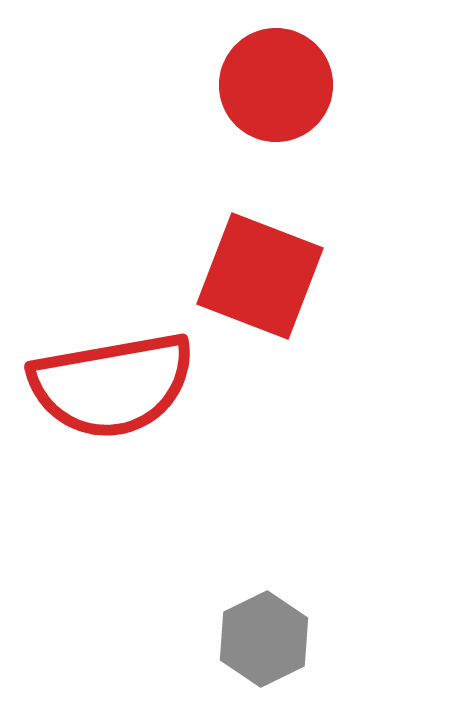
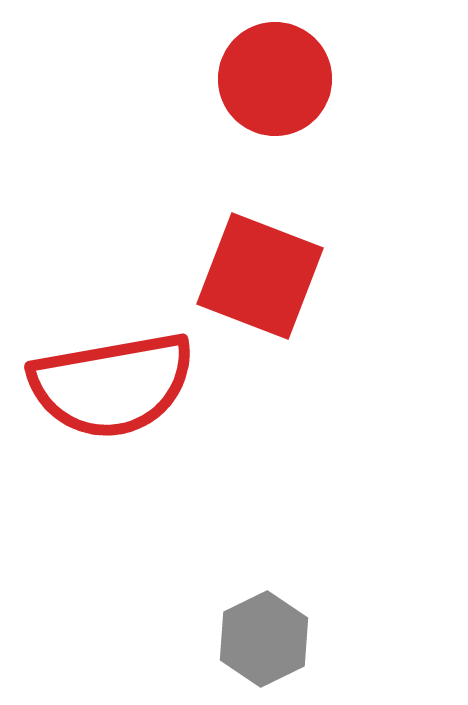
red circle: moved 1 px left, 6 px up
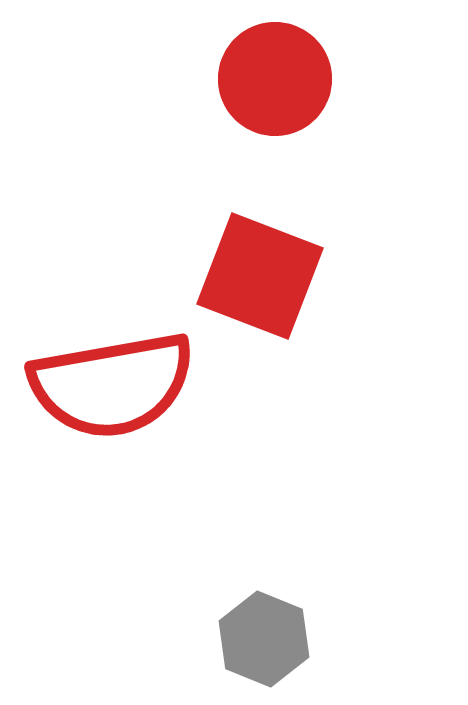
gray hexagon: rotated 12 degrees counterclockwise
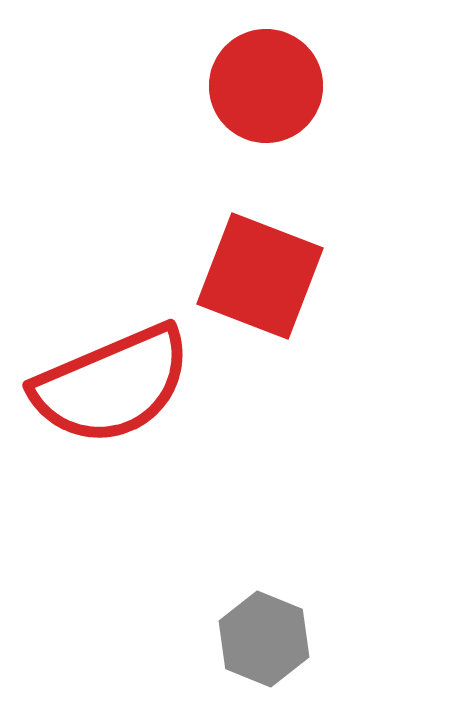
red circle: moved 9 px left, 7 px down
red semicircle: rotated 13 degrees counterclockwise
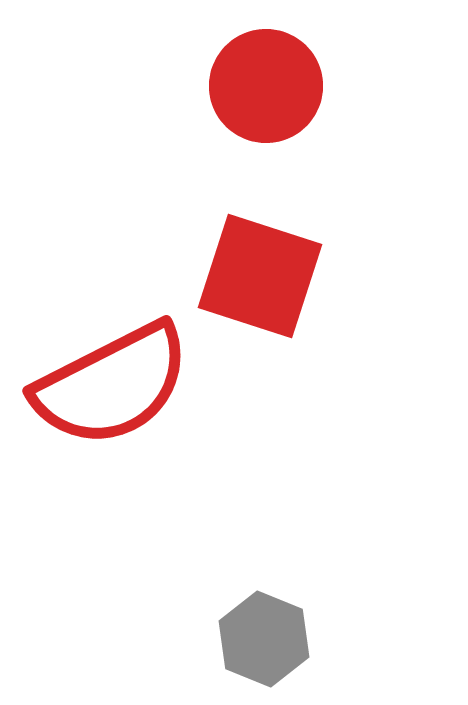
red square: rotated 3 degrees counterclockwise
red semicircle: rotated 4 degrees counterclockwise
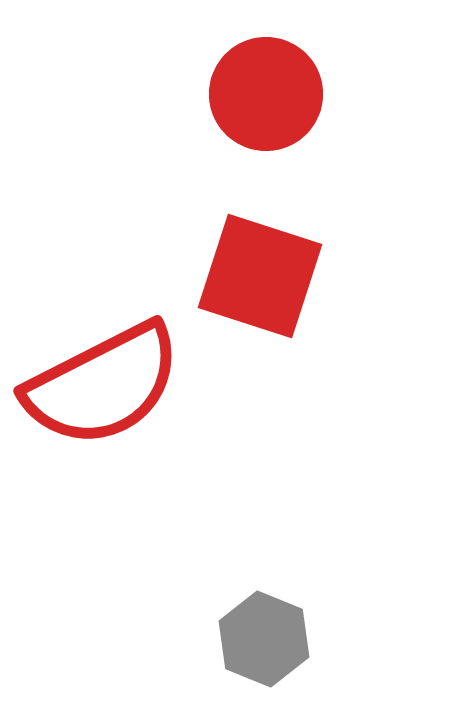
red circle: moved 8 px down
red semicircle: moved 9 px left
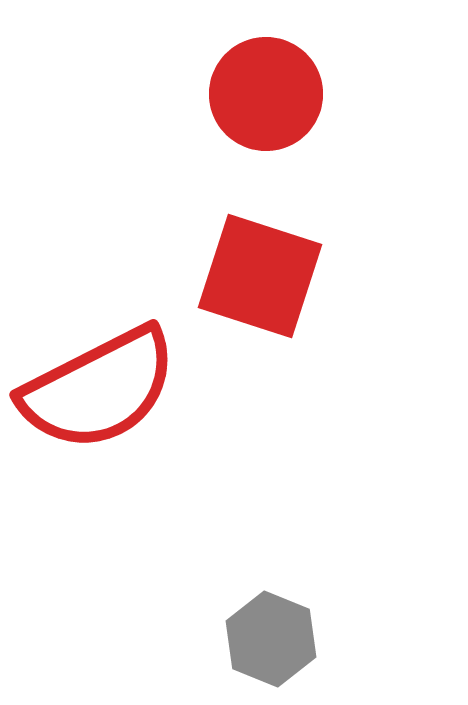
red semicircle: moved 4 px left, 4 px down
gray hexagon: moved 7 px right
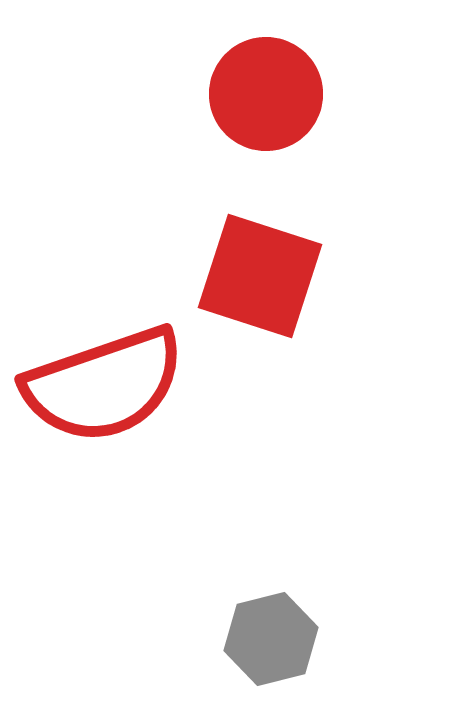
red semicircle: moved 5 px right, 4 px up; rotated 8 degrees clockwise
gray hexagon: rotated 24 degrees clockwise
